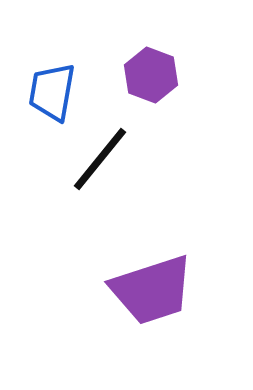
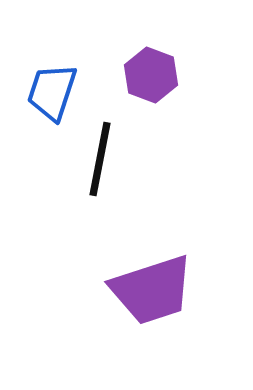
blue trapezoid: rotated 8 degrees clockwise
black line: rotated 28 degrees counterclockwise
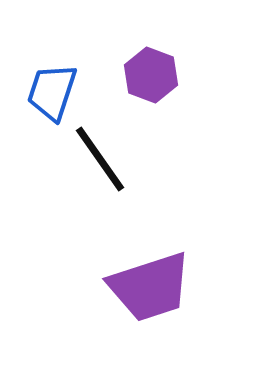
black line: rotated 46 degrees counterclockwise
purple trapezoid: moved 2 px left, 3 px up
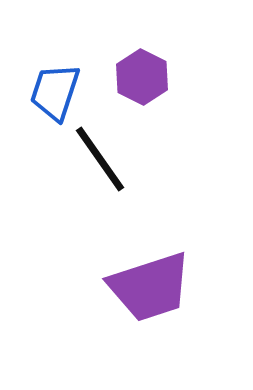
purple hexagon: moved 9 px left, 2 px down; rotated 6 degrees clockwise
blue trapezoid: moved 3 px right
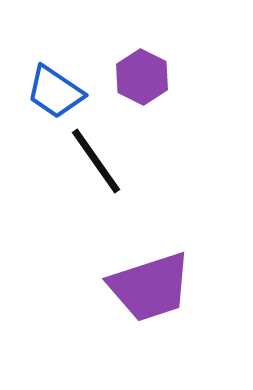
blue trapezoid: rotated 74 degrees counterclockwise
black line: moved 4 px left, 2 px down
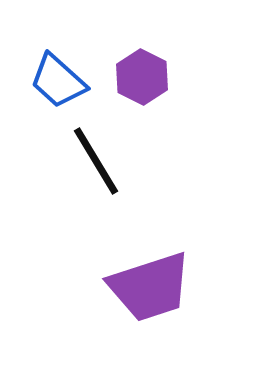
blue trapezoid: moved 3 px right, 11 px up; rotated 8 degrees clockwise
black line: rotated 4 degrees clockwise
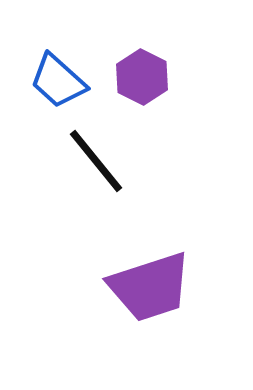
black line: rotated 8 degrees counterclockwise
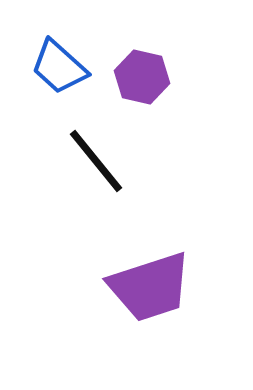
purple hexagon: rotated 14 degrees counterclockwise
blue trapezoid: moved 1 px right, 14 px up
